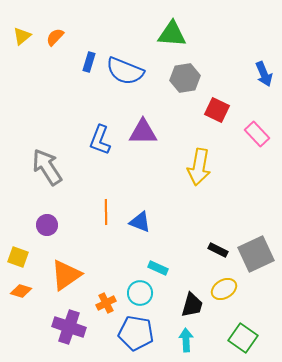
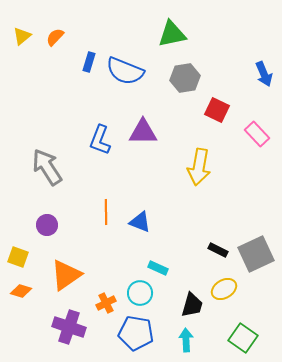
green triangle: rotated 16 degrees counterclockwise
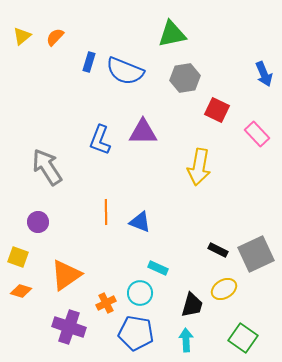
purple circle: moved 9 px left, 3 px up
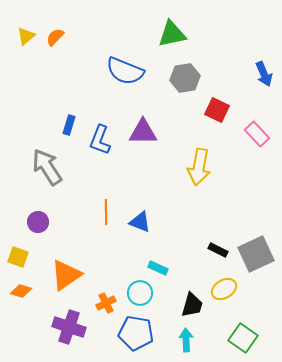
yellow triangle: moved 4 px right
blue rectangle: moved 20 px left, 63 px down
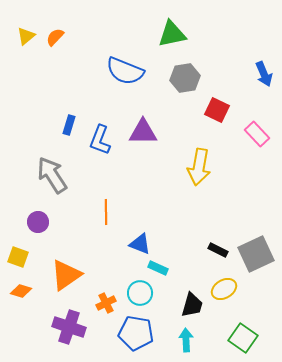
gray arrow: moved 5 px right, 8 px down
blue triangle: moved 22 px down
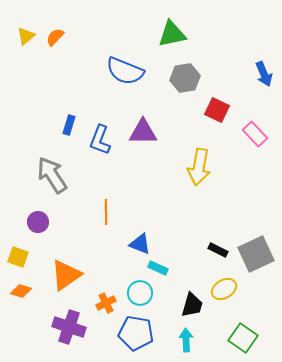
pink rectangle: moved 2 px left
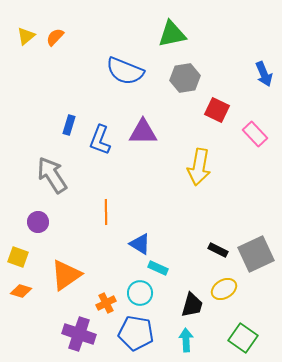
blue triangle: rotated 10 degrees clockwise
purple cross: moved 10 px right, 7 px down
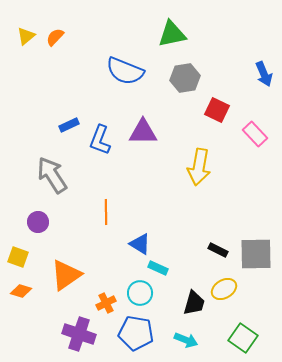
blue rectangle: rotated 48 degrees clockwise
gray square: rotated 24 degrees clockwise
black trapezoid: moved 2 px right, 2 px up
cyan arrow: rotated 115 degrees clockwise
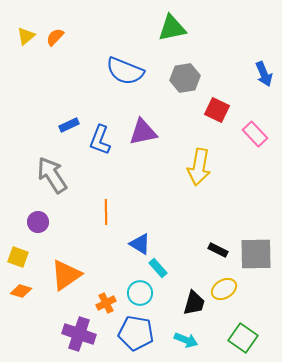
green triangle: moved 6 px up
purple triangle: rotated 12 degrees counterclockwise
cyan rectangle: rotated 24 degrees clockwise
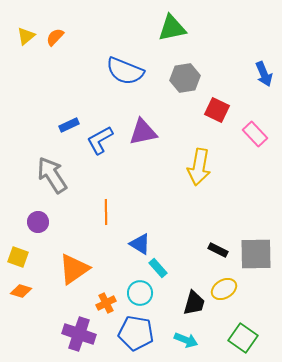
blue L-shape: rotated 40 degrees clockwise
orange triangle: moved 8 px right, 6 px up
